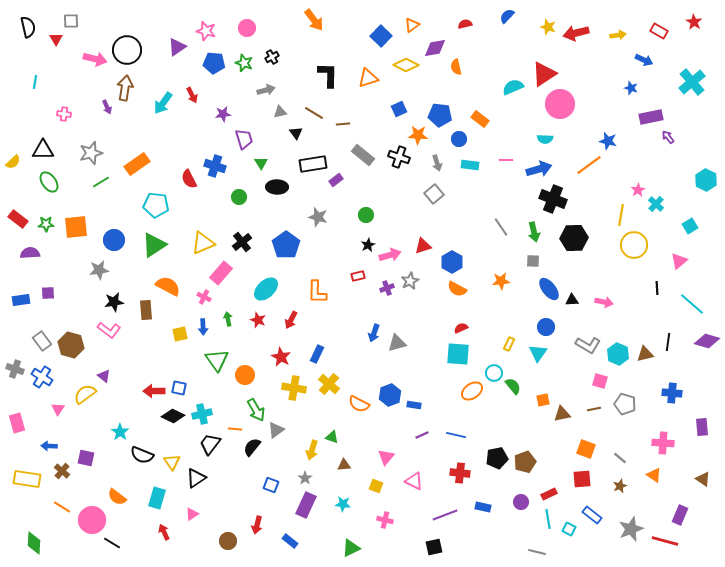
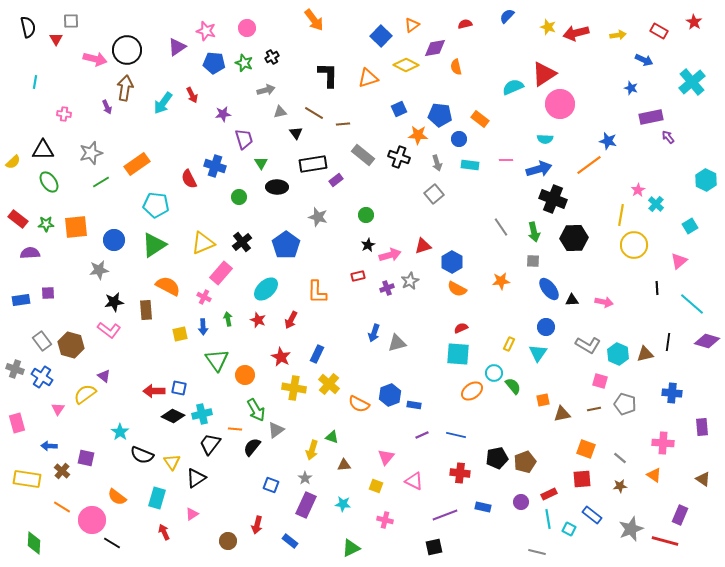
brown star at (620, 486): rotated 16 degrees clockwise
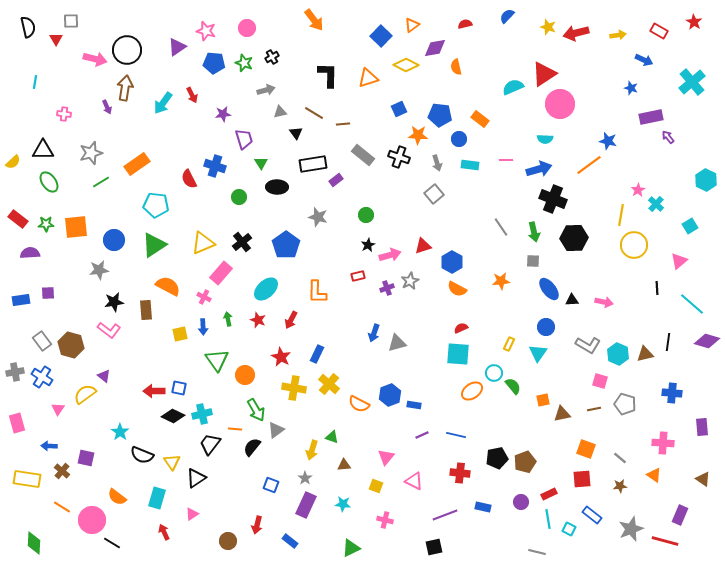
gray cross at (15, 369): moved 3 px down; rotated 30 degrees counterclockwise
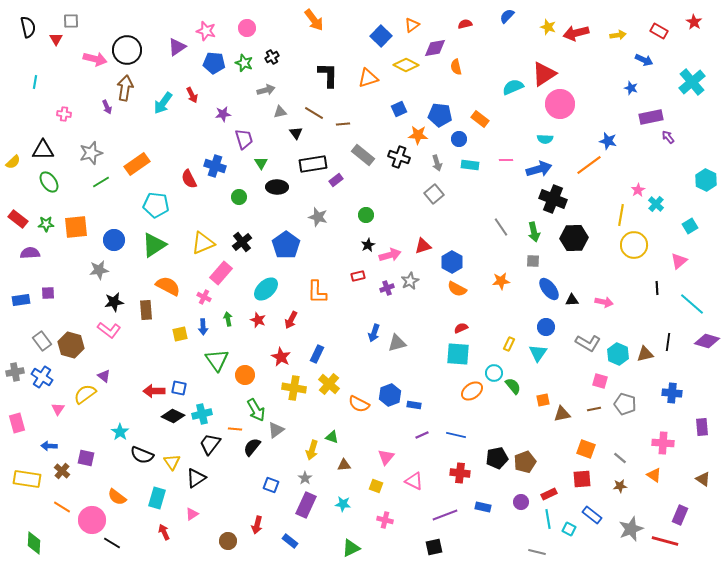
gray L-shape at (588, 345): moved 2 px up
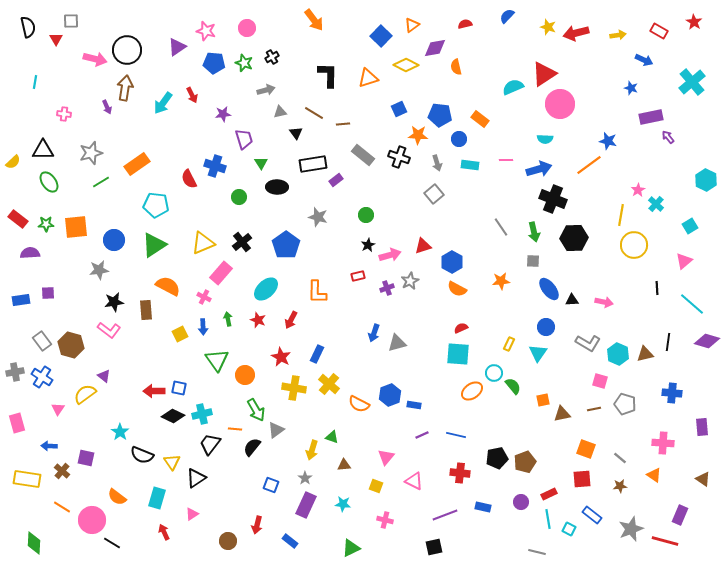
pink triangle at (679, 261): moved 5 px right
yellow square at (180, 334): rotated 14 degrees counterclockwise
